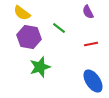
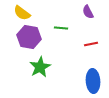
green line: moved 2 px right; rotated 32 degrees counterclockwise
green star: rotated 10 degrees counterclockwise
blue ellipse: rotated 30 degrees clockwise
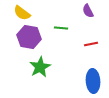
purple semicircle: moved 1 px up
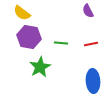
green line: moved 15 px down
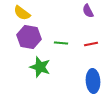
green star: rotated 25 degrees counterclockwise
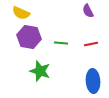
yellow semicircle: moved 1 px left; rotated 12 degrees counterclockwise
green star: moved 4 px down
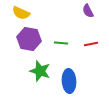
purple hexagon: moved 2 px down
blue ellipse: moved 24 px left
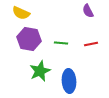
green star: rotated 30 degrees clockwise
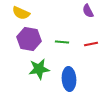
green line: moved 1 px right, 1 px up
green star: moved 1 px left, 2 px up; rotated 15 degrees clockwise
blue ellipse: moved 2 px up
